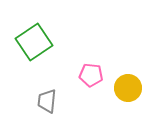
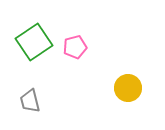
pink pentagon: moved 16 px left, 28 px up; rotated 20 degrees counterclockwise
gray trapezoid: moved 17 px left; rotated 20 degrees counterclockwise
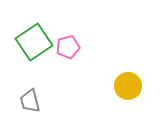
pink pentagon: moved 7 px left
yellow circle: moved 2 px up
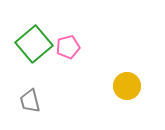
green square: moved 2 px down; rotated 6 degrees counterclockwise
yellow circle: moved 1 px left
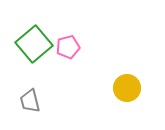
yellow circle: moved 2 px down
